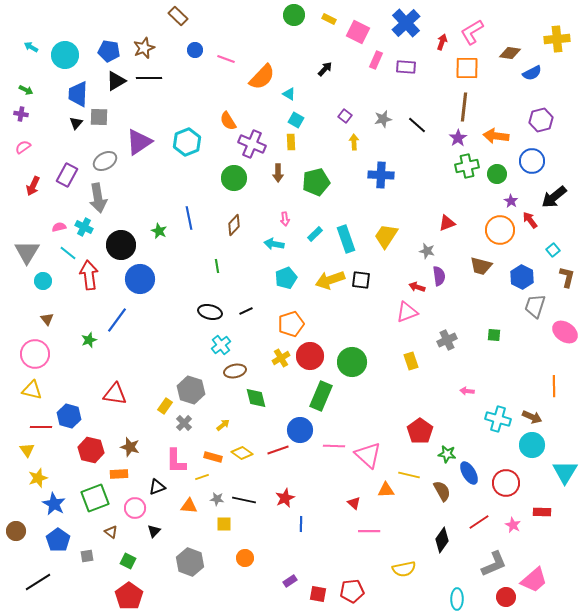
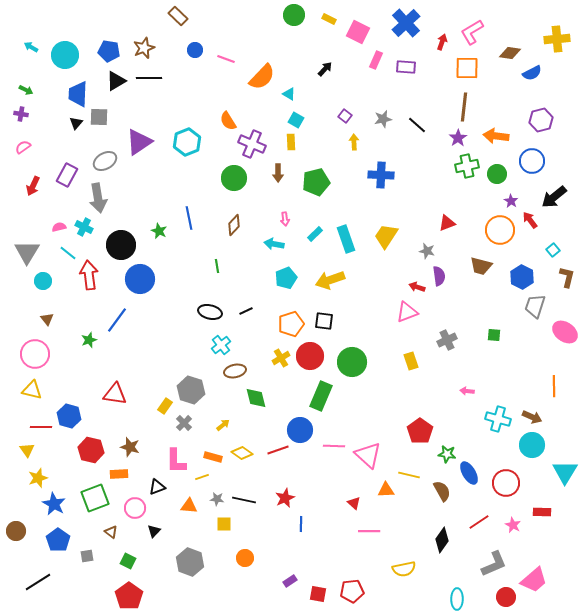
black square at (361, 280): moved 37 px left, 41 px down
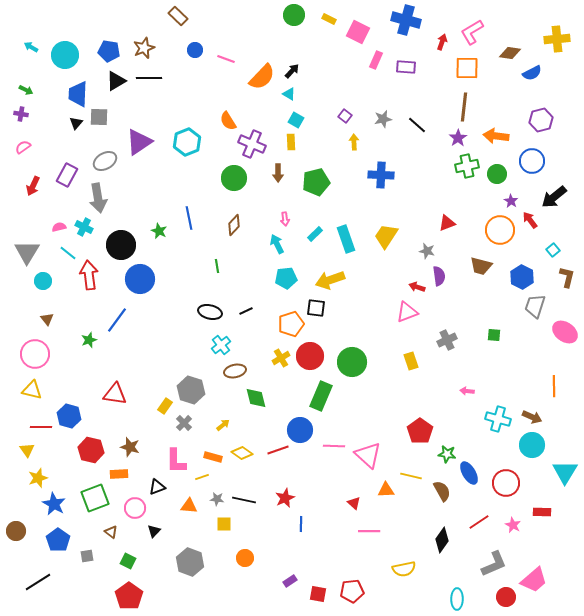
blue cross at (406, 23): moved 3 px up; rotated 32 degrees counterclockwise
black arrow at (325, 69): moved 33 px left, 2 px down
cyan arrow at (274, 244): moved 3 px right; rotated 54 degrees clockwise
cyan pentagon at (286, 278): rotated 15 degrees clockwise
black square at (324, 321): moved 8 px left, 13 px up
yellow line at (409, 475): moved 2 px right, 1 px down
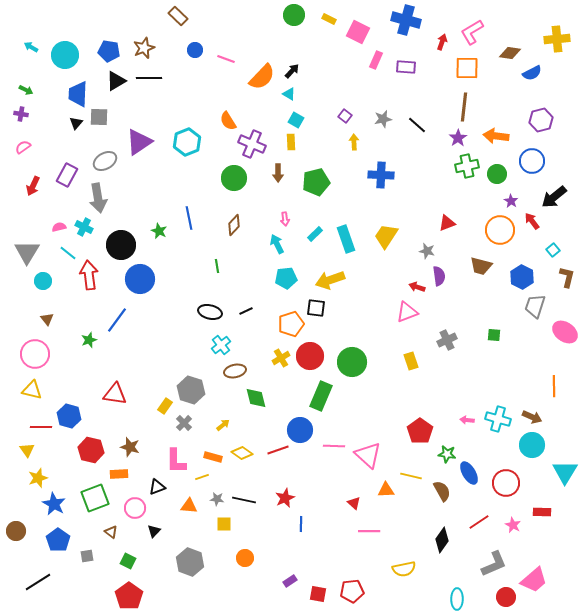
red arrow at (530, 220): moved 2 px right, 1 px down
pink arrow at (467, 391): moved 29 px down
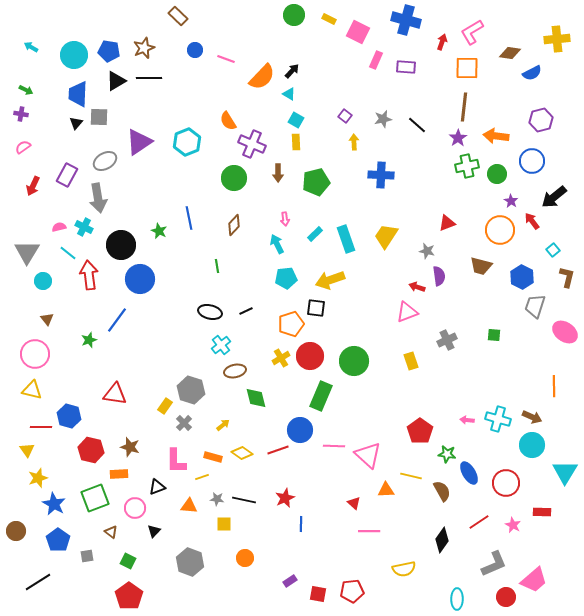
cyan circle at (65, 55): moved 9 px right
yellow rectangle at (291, 142): moved 5 px right
green circle at (352, 362): moved 2 px right, 1 px up
